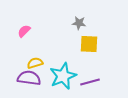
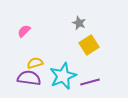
gray star: rotated 16 degrees clockwise
yellow square: moved 1 px down; rotated 36 degrees counterclockwise
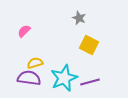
gray star: moved 5 px up
yellow square: rotated 30 degrees counterclockwise
cyan star: moved 1 px right, 2 px down
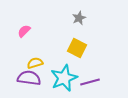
gray star: rotated 24 degrees clockwise
yellow square: moved 12 px left, 3 px down
